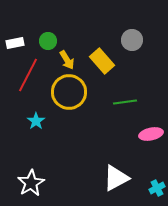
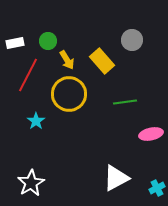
yellow circle: moved 2 px down
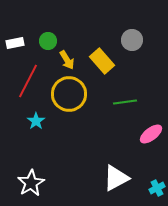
red line: moved 6 px down
pink ellipse: rotated 25 degrees counterclockwise
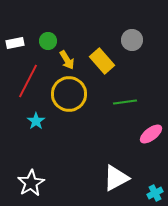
cyan cross: moved 2 px left, 5 px down
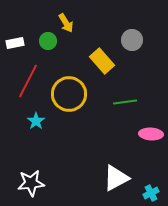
yellow arrow: moved 1 px left, 37 px up
pink ellipse: rotated 40 degrees clockwise
white star: rotated 24 degrees clockwise
cyan cross: moved 4 px left
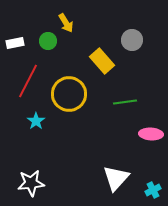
white triangle: rotated 20 degrees counterclockwise
cyan cross: moved 2 px right, 3 px up
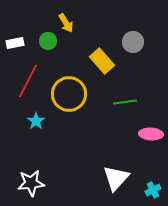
gray circle: moved 1 px right, 2 px down
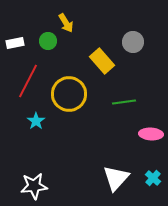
green line: moved 1 px left
white star: moved 3 px right, 3 px down
cyan cross: moved 12 px up; rotated 21 degrees counterclockwise
